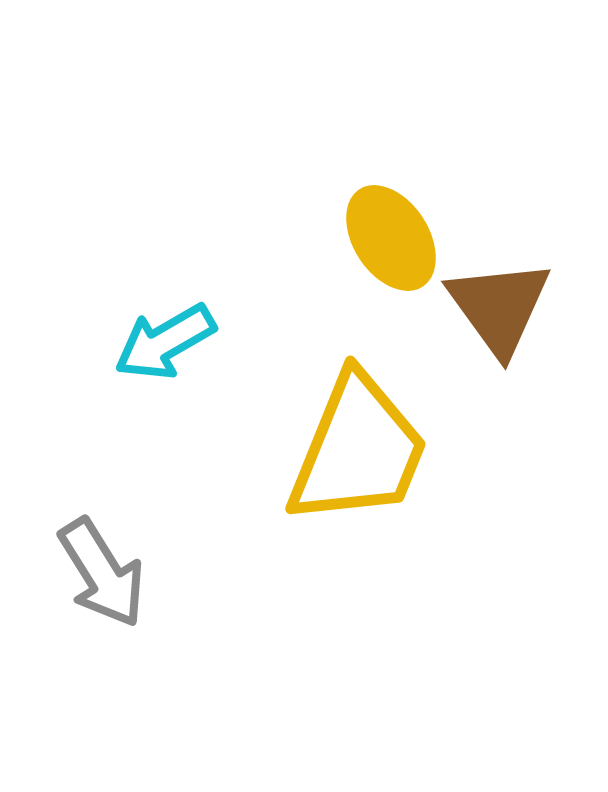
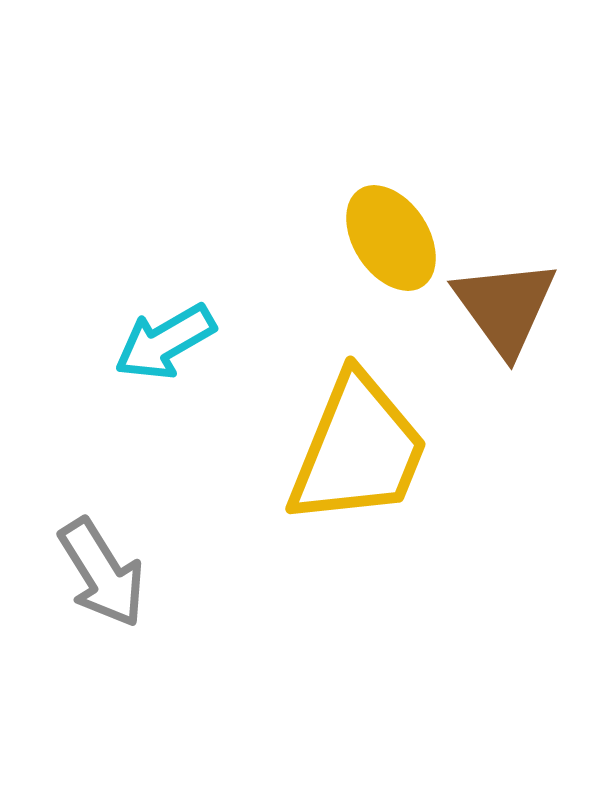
brown triangle: moved 6 px right
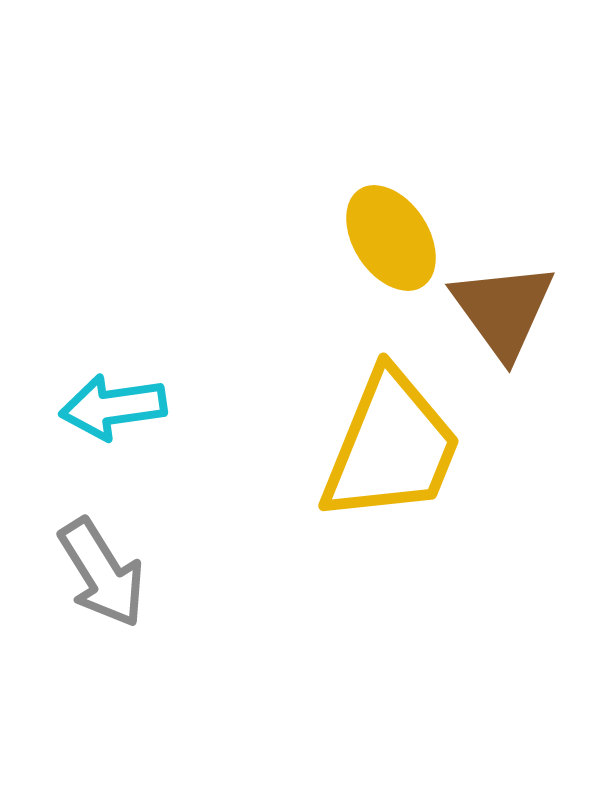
brown triangle: moved 2 px left, 3 px down
cyan arrow: moved 52 px left, 65 px down; rotated 22 degrees clockwise
yellow trapezoid: moved 33 px right, 3 px up
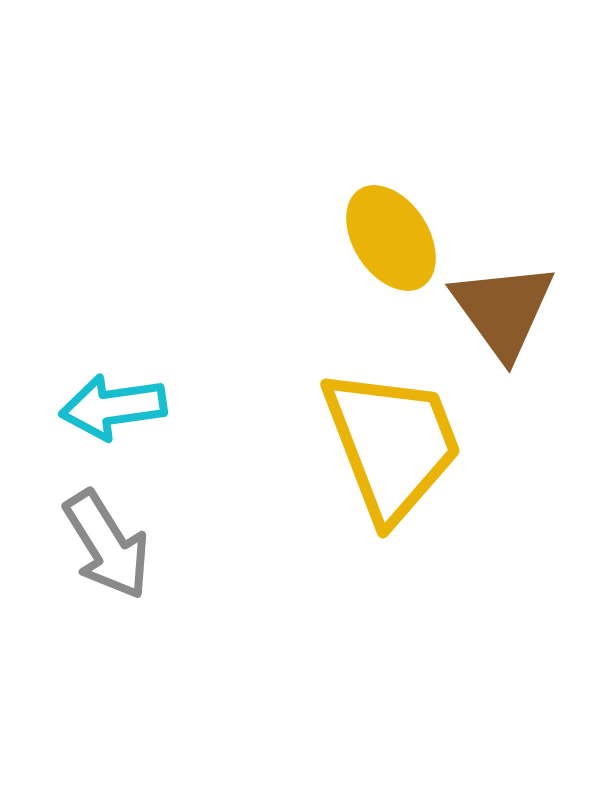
yellow trapezoid: moved 1 px right, 3 px up; rotated 43 degrees counterclockwise
gray arrow: moved 5 px right, 28 px up
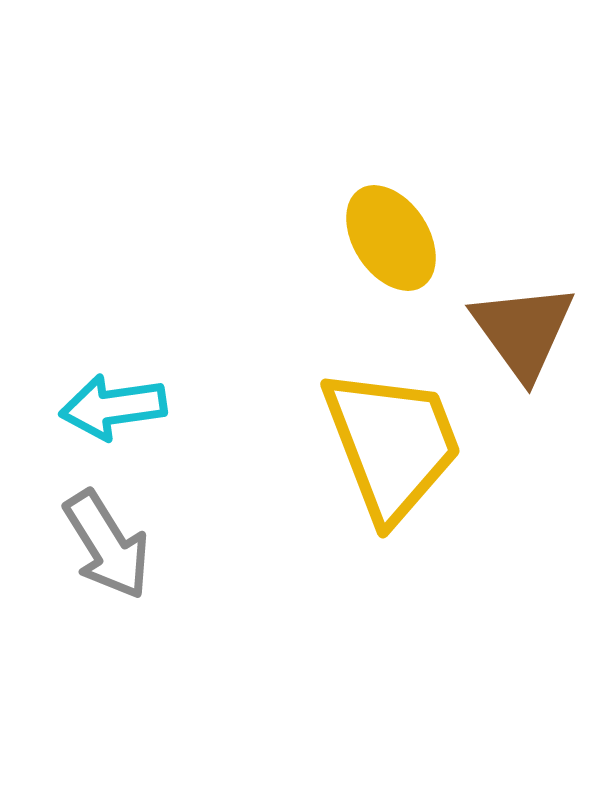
brown triangle: moved 20 px right, 21 px down
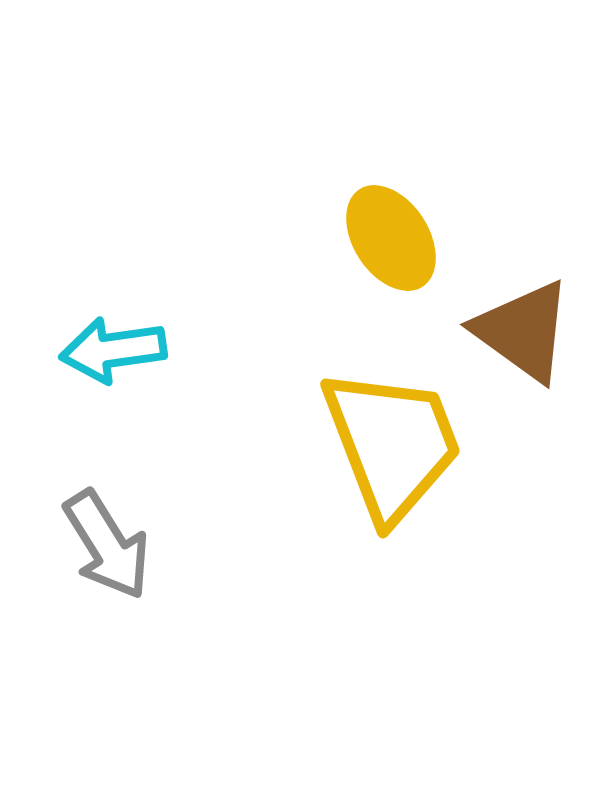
brown triangle: rotated 18 degrees counterclockwise
cyan arrow: moved 57 px up
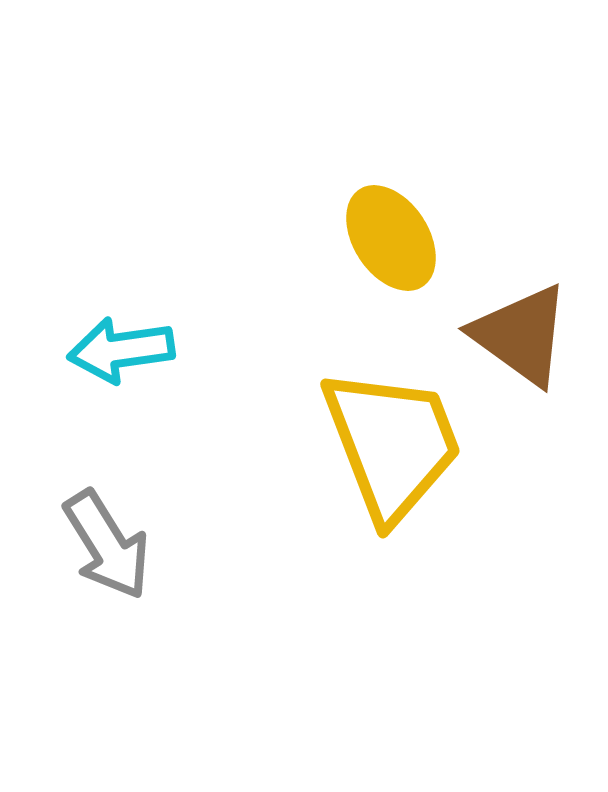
brown triangle: moved 2 px left, 4 px down
cyan arrow: moved 8 px right
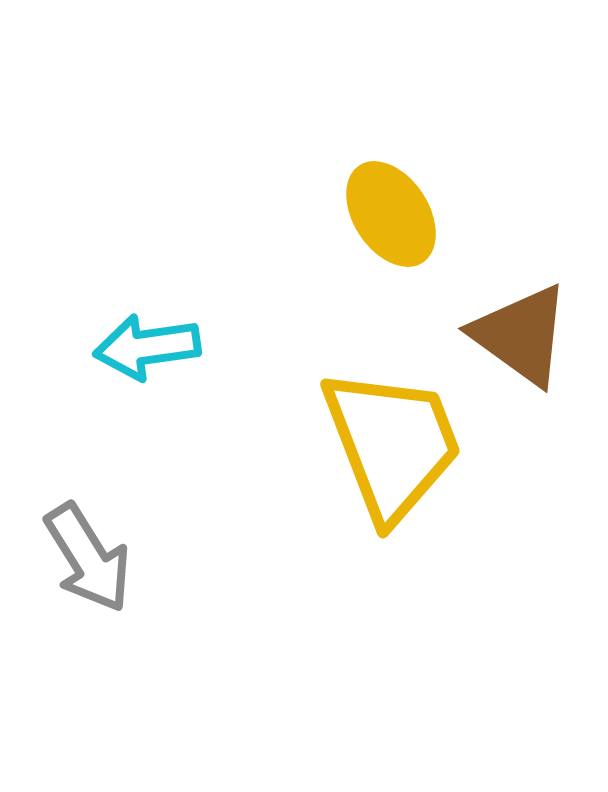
yellow ellipse: moved 24 px up
cyan arrow: moved 26 px right, 3 px up
gray arrow: moved 19 px left, 13 px down
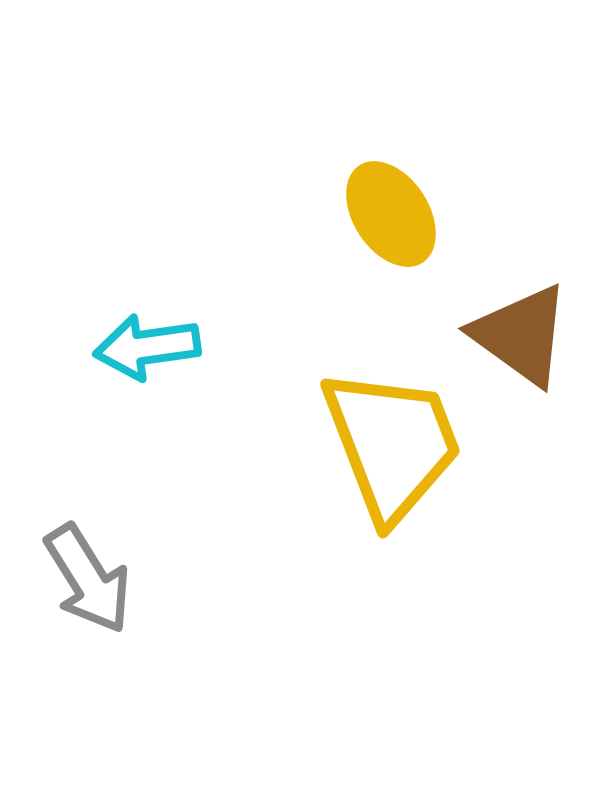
gray arrow: moved 21 px down
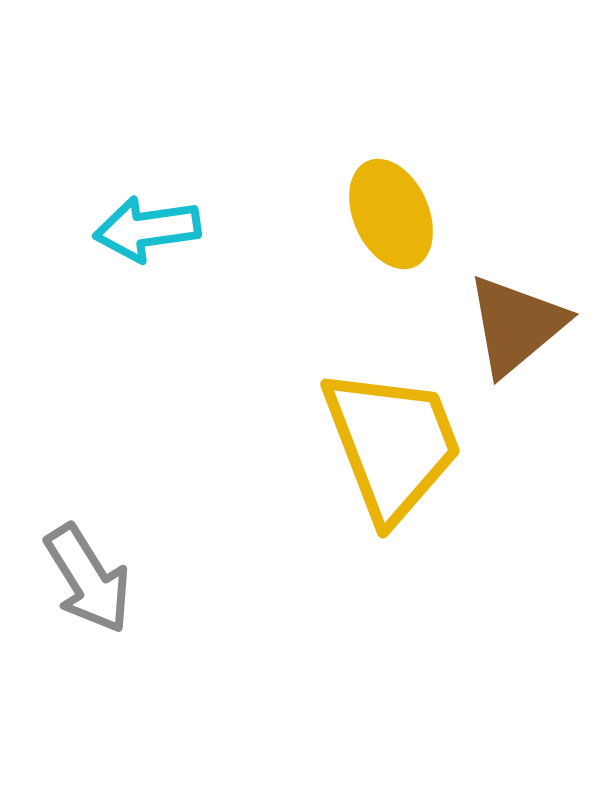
yellow ellipse: rotated 9 degrees clockwise
brown triangle: moved 5 px left, 10 px up; rotated 44 degrees clockwise
cyan arrow: moved 118 px up
